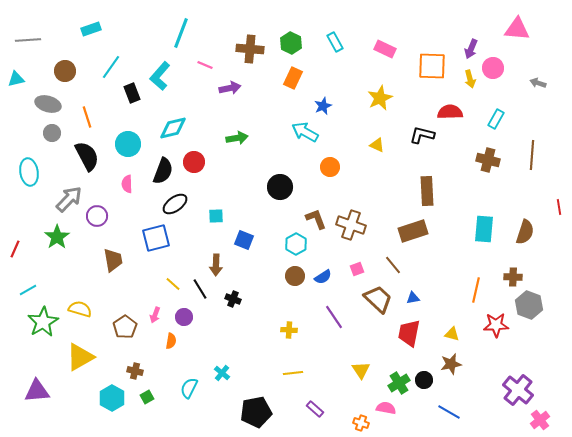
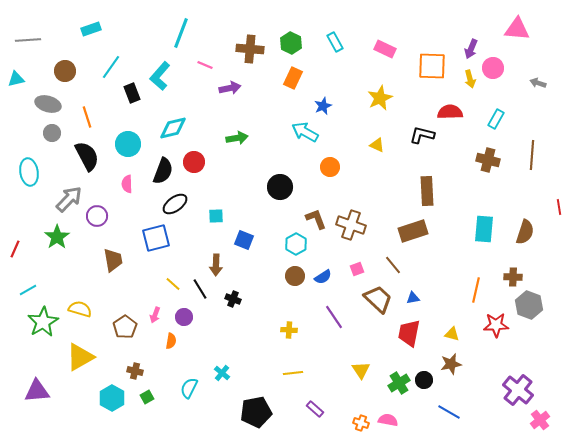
pink semicircle at (386, 408): moved 2 px right, 12 px down
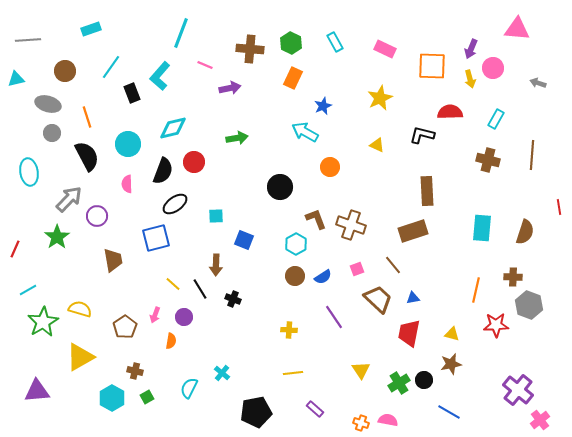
cyan rectangle at (484, 229): moved 2 px left, 1 px up
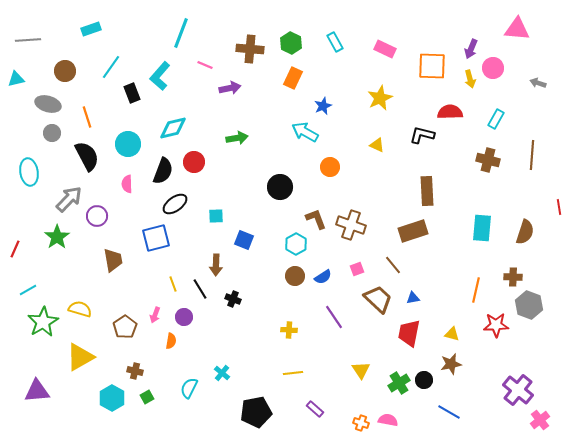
yellow line at (173, 284): rotated 28 degrees clockwise
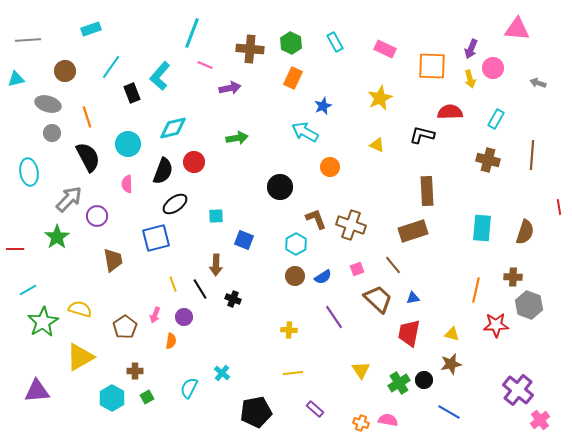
cyan line at (181, 33): moved 11 px right
black semicircle at (87, 156): moved 1 px right, 1 px down
red line at (15, 249): rotated 66 degrees clockwise
brown cross at (135, 371): rotated 14 degrees counterclockwise
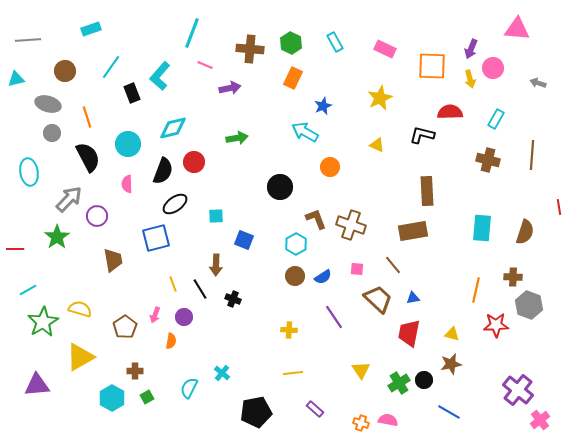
brown rectangle at (413, 231): rotated 8 degrees clockwise
pink square at (357, 269): rotated 24 degrees clockwise
purple triangle at (37, 391): moved 6 px up
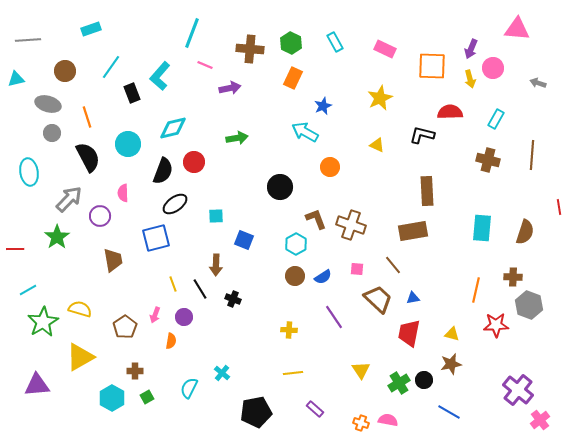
pink semicircle at (127, 184): moved 4 px left, 9 px down
purple circle at (97, 216): moved 3 px right
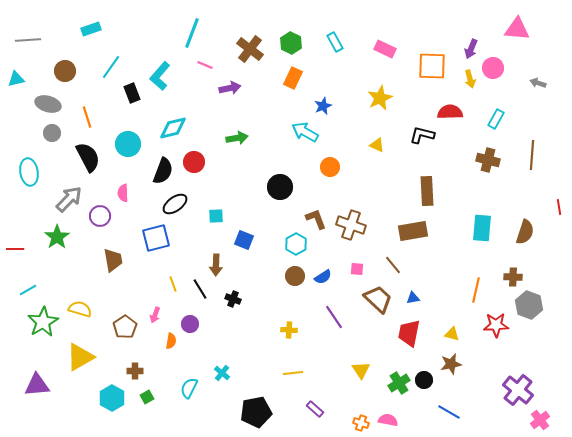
brown cross at (250, 49): rotated 32 degrees clockwise
purple circle at (184, 317): moved 6 px right, 7 px down
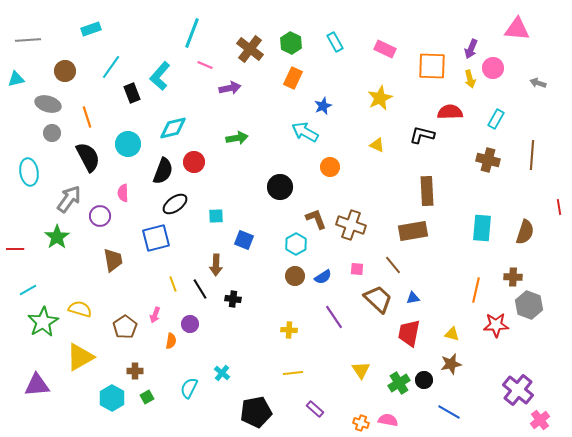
gray arrow at (69, 199): rotated 8 degrees counterclockwise
black cross at (233, 299): rotated 14 degrees counterclockwise
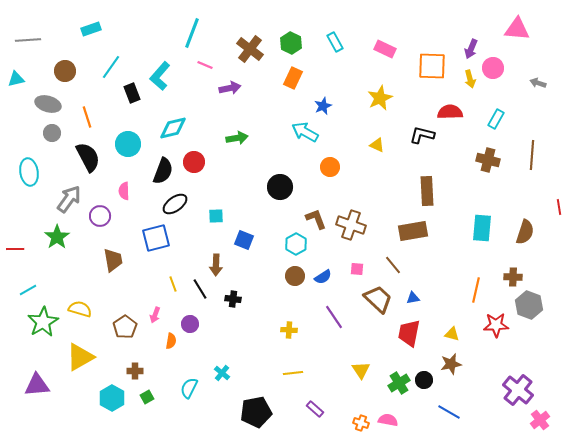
pink semicircle at (123, 193): moved 1 px right, 2 px up
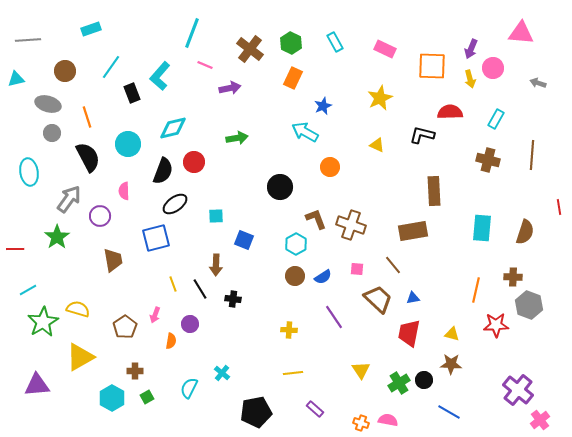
pink triangle at (517, 29): moved 4 px right, 4 px down
brown rectangle at (427, 191): moved 7 px right
yellow semicircle at (80, 309): moved 2 px left
brown star at (451, 364): rotated 15 degrees clockwise
